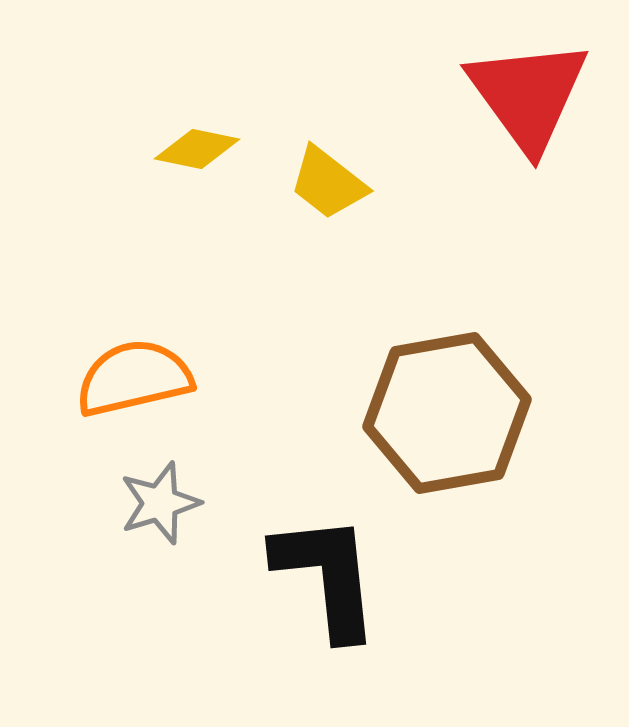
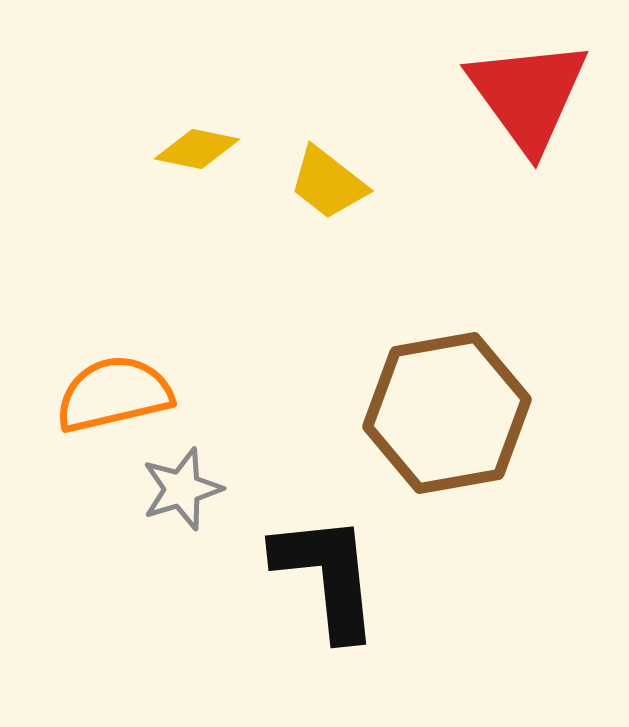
orange semicircle: moved 20 px left, 16 px down
gray star: moved 22 px right, 14 px up
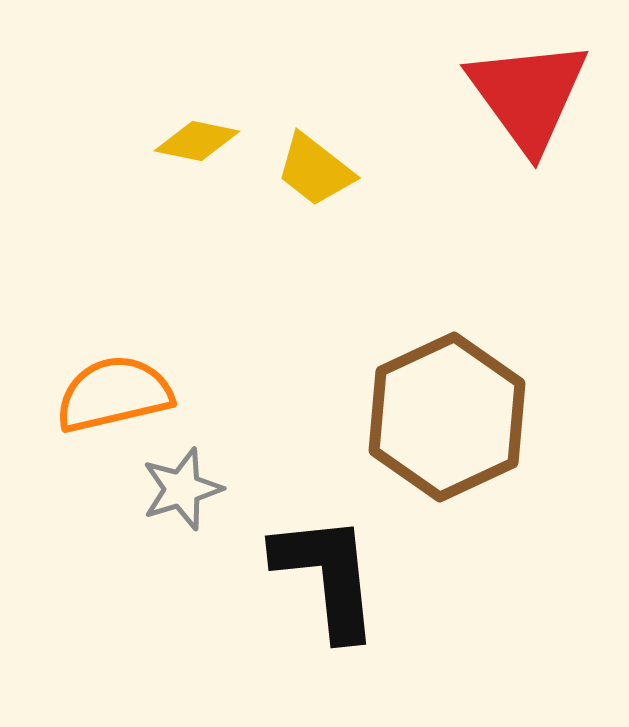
yellow diamond: moved 8 px up
yellow trapezoid: moved 13 px left, 13 px up
brown hexagon: moved 4 px down; rotated 15 degrees counterclockwise
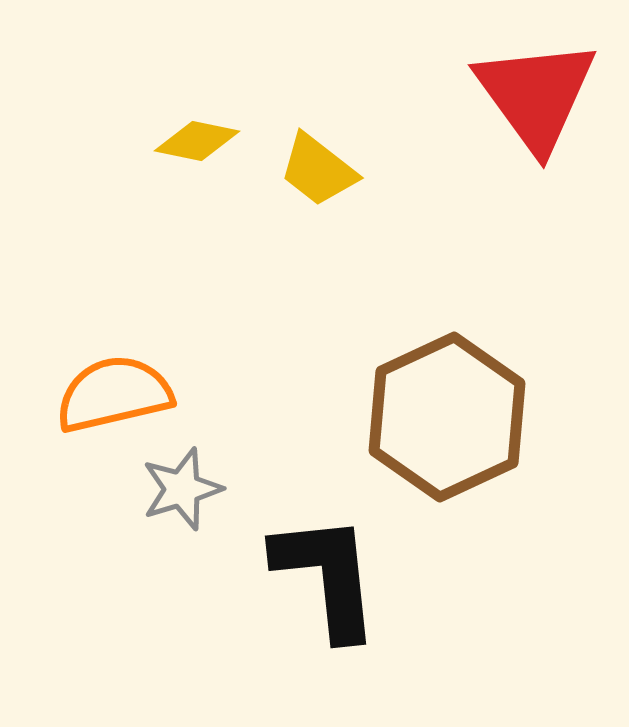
red triangle: moved 8 px right
yellow trapezoid: moved 3 px right
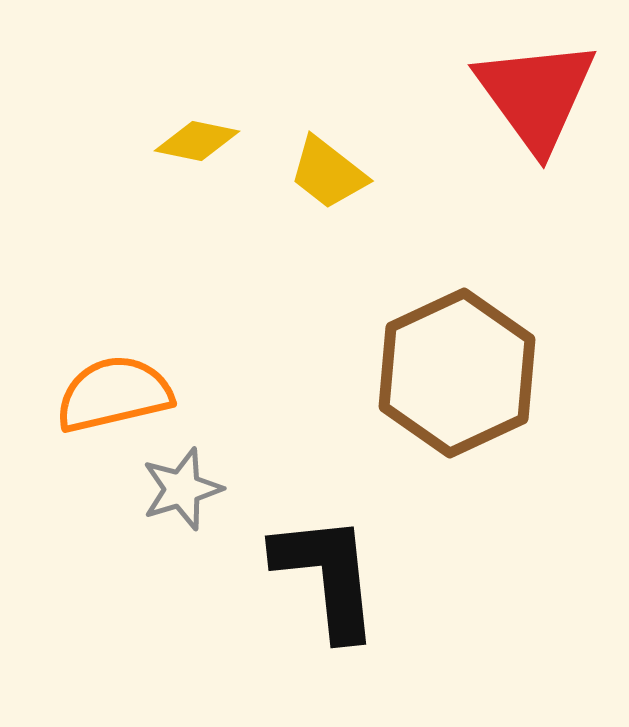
yellow trapezoid: moved 10 px right, 3 px down
brown hexagon: moved 10 px right, 44 px up
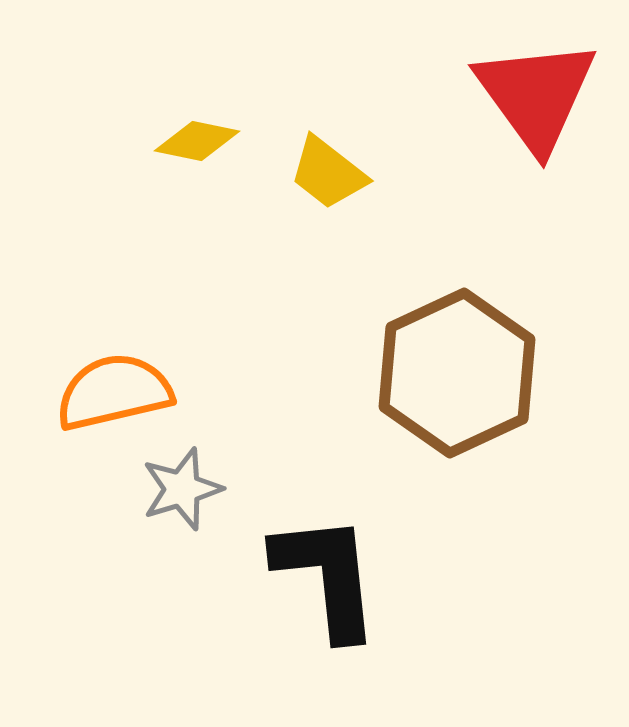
orange semicircle: moved 2 px up
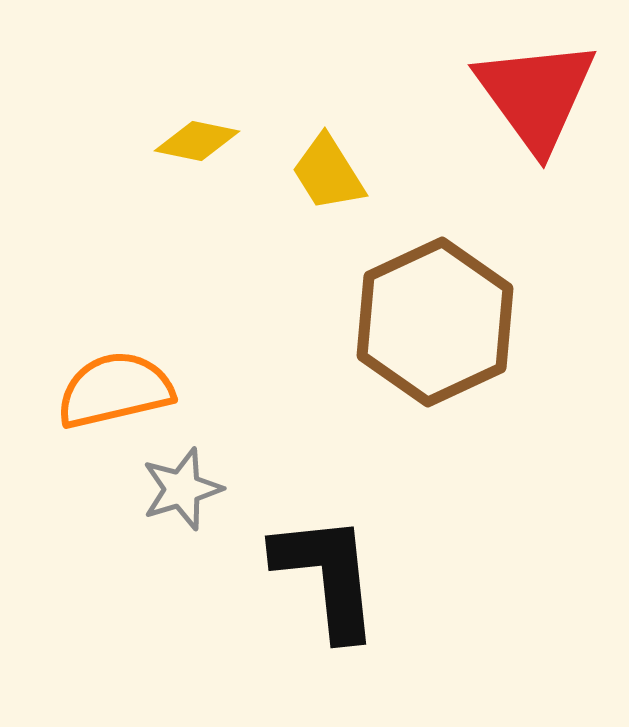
yellow trapezoid: rotated 20 degrees clockwise
brown hexagon: moved 22 px left, 51 px up
orange semicircle: moved 1 px right, 2 px up
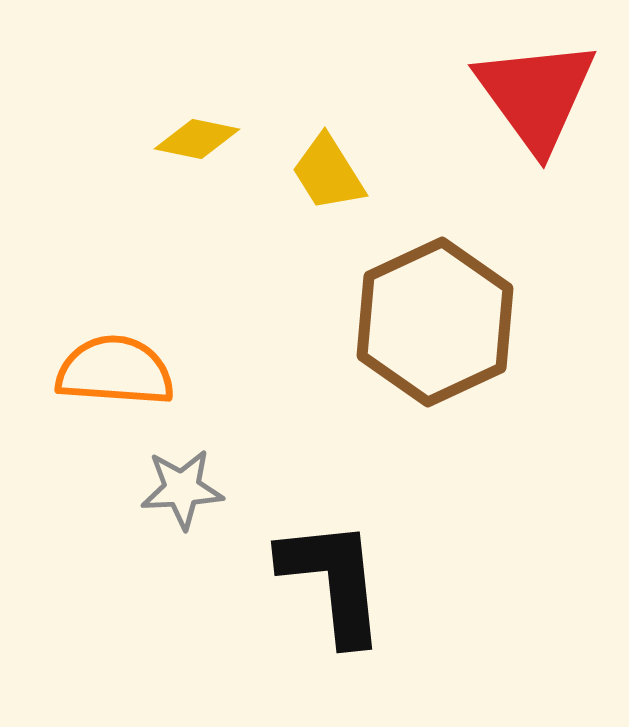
yellow diamond: moved 2 px up
orange semicircle: moved 19 px up; rotated 17 degrees clockwise
gray star: rotated 14 degrees clockwise
black L-shape: moved 6 px right, 5 px down
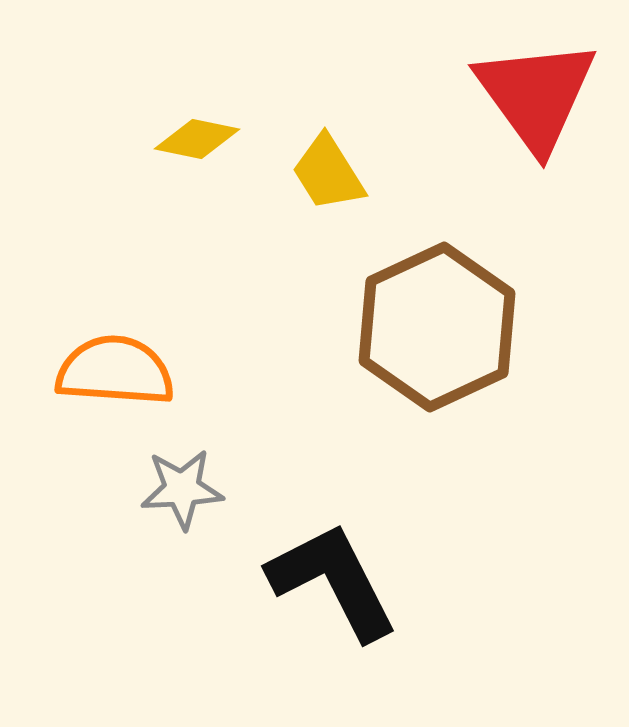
brown hexagon: moved 2 px right, 5 px down
black L-shape: rotated 21 degrees counterclockwise
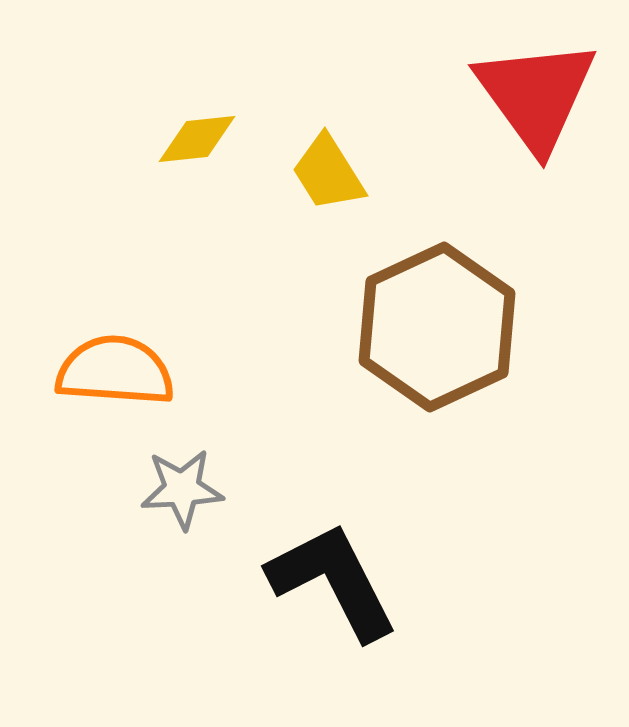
yellow diamond: rotated 18 degrees counterclockwise
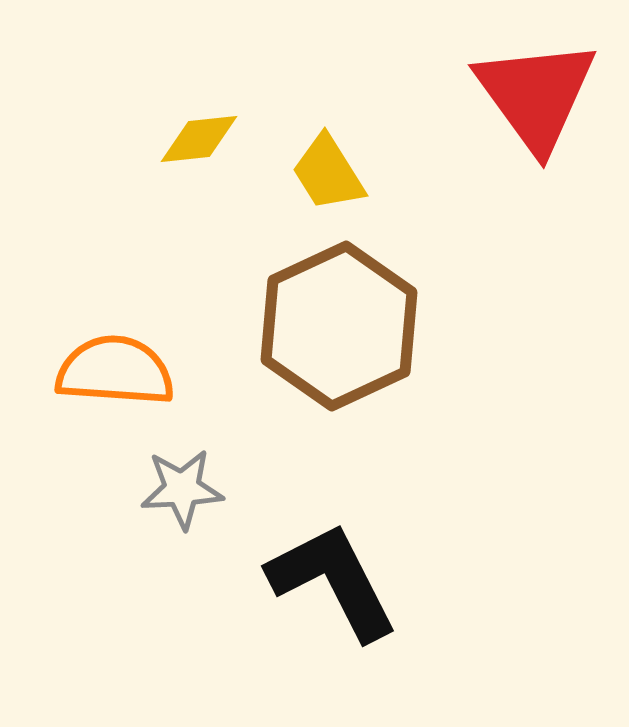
yellow diamond: moved 2 px right
brown hexagon: moved 98 px left, 1 px up
